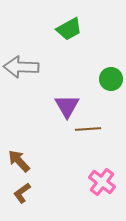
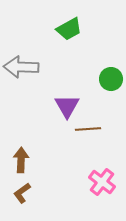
brown arrow: moved 2 px right, 1 px up; rotated 45 degrees clockwise
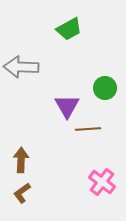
green circle: moved 6 px left, 9 px down
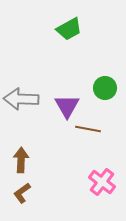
gray arrow: moved 32 px down
brown line: rotated 15 degrees clockwise
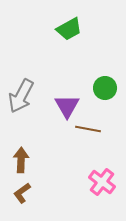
gray arrow: moved 3 px up; rotated 64 degrees counterclockwise
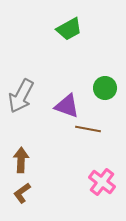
purple triangle: rotated 40 degrees counterclockwise
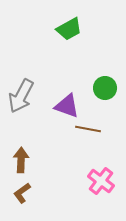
pink cross: moved 1 px left, 1 px up
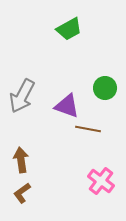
gray arrow: moved 1 px right
brown arrow: rotated 10 degrees counterclockwise
